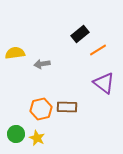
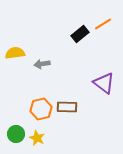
orange line: moved 5 px right, 26 px up
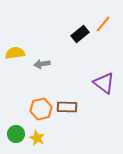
orange line: rotated 18 degrees counterclockwise
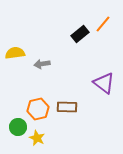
orange hexagon: moved 3 px left
green circle: moved 2 px right, 7 px up
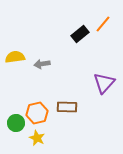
yellow semicircle: moved 4 px down
purple triangle: rotated 35 degrees clockwise
orange hexagon: moved 1 px left, 4 px down
green circle: moved 2 px left, 4 px up
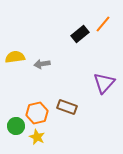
brown rectangle: rotated 18 degrees clockwise
green circle: moved 3 px down
yellow star: moved 1 px up
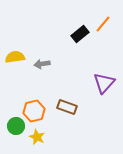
orange hexagon: moved 3 px left, 2 px up
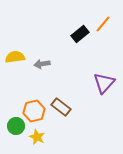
brown rectangle: moved 6 px left; rotated 18 degrees clockwise
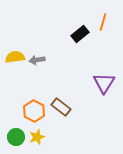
orange line: moved 2 px up; rotated 24 degrees counterclockwise
gray arrow: moved 5 px left, 4 px up
purple triangle: rotated 10 degrees counterclockwise
orange hexagon: rotated 20 degrees counterclockwise
green circle: moved 11 px down
yellow star: rotated 28 degrees clockwise
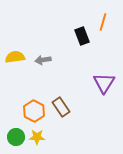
black rectangle: moved 2 px right, 2 px down; rotated 72 degrees counterclockwise
gray arrow: moved 6 px right
brown rectangle: rotated 18 degrees clockwise
yellow star: rotated 21 degrees clockwise
